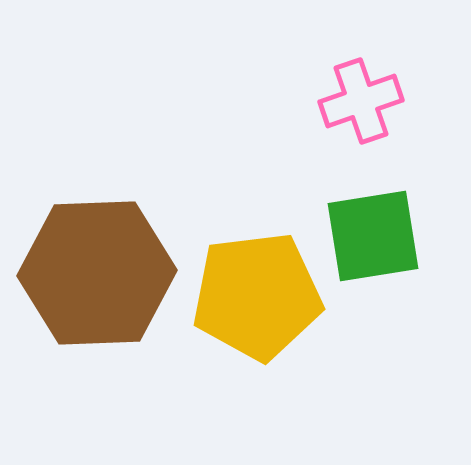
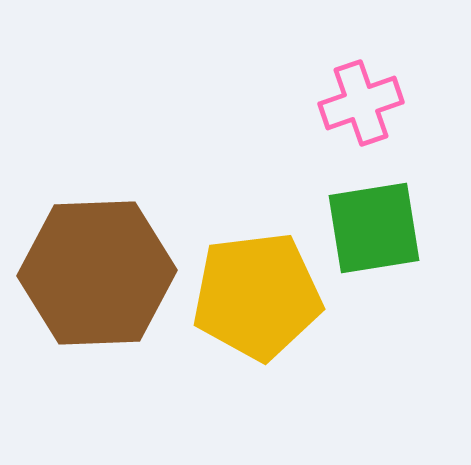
pink cross: moved 2 px down
green square: moved 1 px right, 8 px up
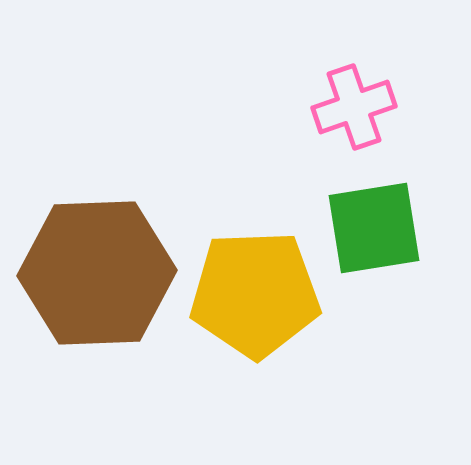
pink cross: moved 7 px left, 4 px down
yellow pentagon: moved 2 px left, 2 px up; rotated 5 degrees clockwise
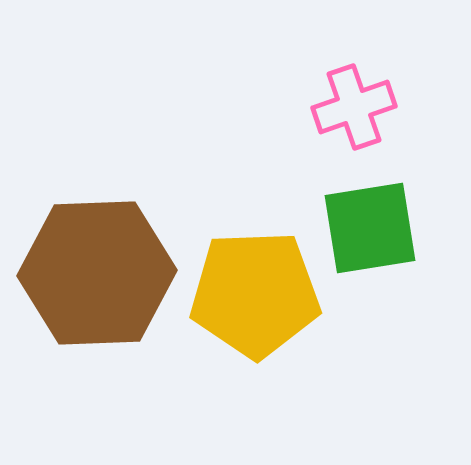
green square: moved 4 px left
